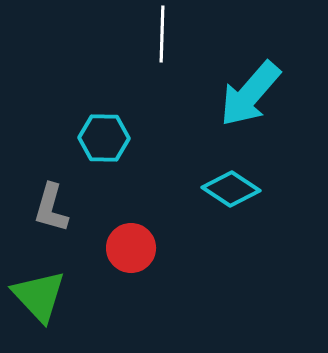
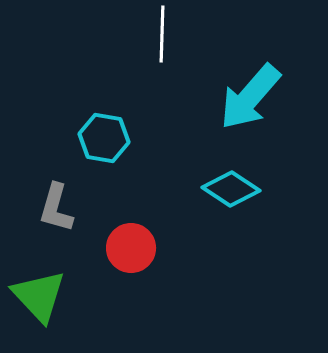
cyan arrow: moved 3 px down
cyan hexagon: rotated 9 degrees clockwise
gray L-shape: moved 5 px right
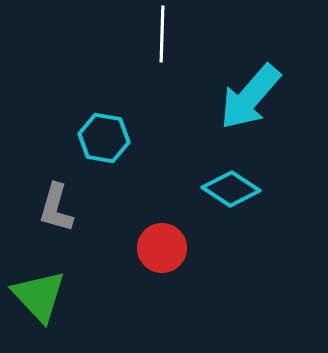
red circle: moved 31 px right
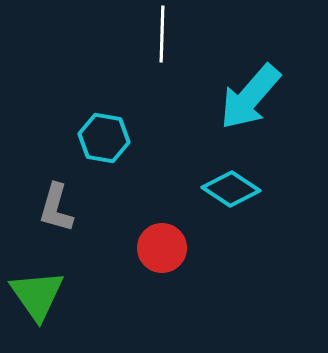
green triangle: moved 2 px left, 1 px up; rotated 8 degrees clockwise
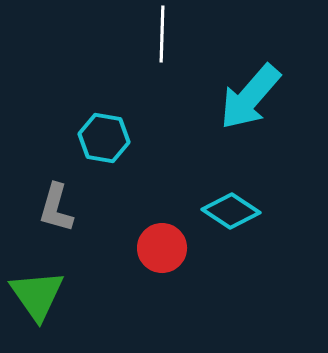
cyan diamond: moved 22 px down
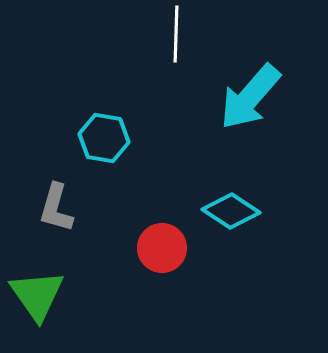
white line: moved 14 px right
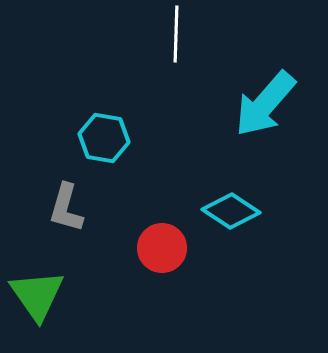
cyan arrow: moved 15 px right, 7 px down
gray L-shape: moved 10 px right
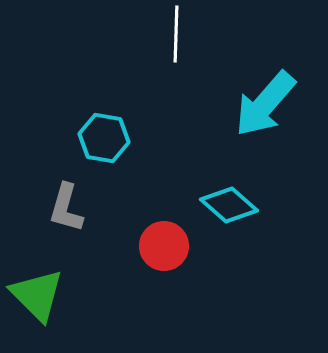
cyan diamond: moved 2 px left, 6 px up; rotated 8 degrees clockwise
red circle: moved 2 px right, 2 px up
green triangle: rotated 10 degrees counterclockwise
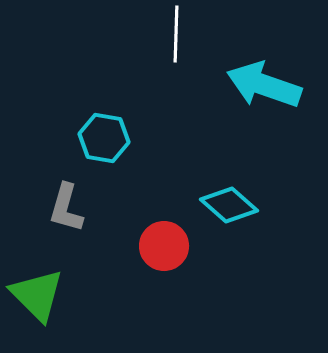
cyan arrow: moved 1 px left, 19 px up; rotated 68 degrees clockwise
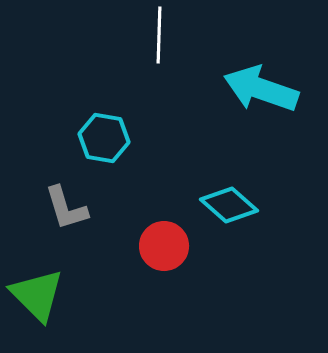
white line: moved 17 px left, 1 px down
cyan arrow: moved 3 px left, 4 px down
gray L-shape: rotated 33 degrees counterclockwise
